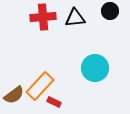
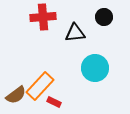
black circle: moved 6 px left, 6 px down
black triangle: moved 15 px down
brown semicircle: moved 2 px right
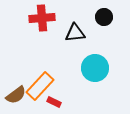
red cross: moved 1 px left, 1 px down
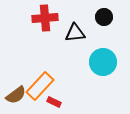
red cross: moved 3 px right
cyan circle: moved 8 px right, 6 px up
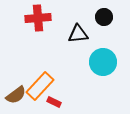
red cross: moved 7 px left
black triangle: moved 3 px right, 1 px down
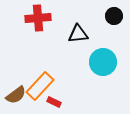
black circle: moved 10 px right, 1 px up
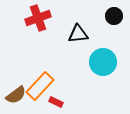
red cross: rotated 15 degrees counterclockwise
red rectangle: moved 2 px right
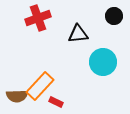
brown semicircle: moved 1 px right, 1 px down; rotated 35 degrees clockwise
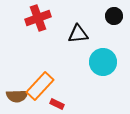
red rectangle: moved 1 px right, 2 px down
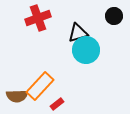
black triangle: moved 1 px up; rotated 10 degrees counterclockwise
cyan circle: moved 17 px left, 12 px up
red rectangle: rotated 64 degrees counterclockwise
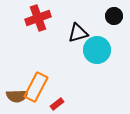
cyan circle: moved 11 px right
orange rectangle: moved 4 px left, 1 px down; rotated 16 degrees counterclockwise
